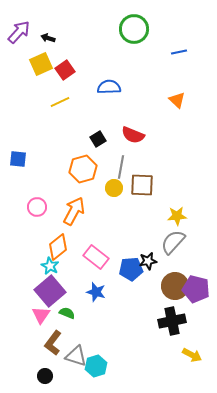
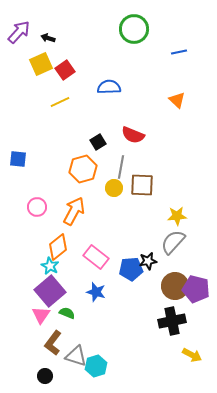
black square: moved 3 px down
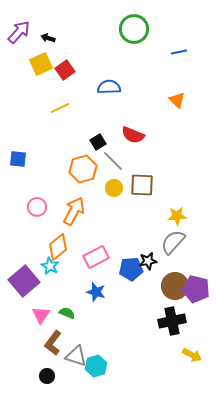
yellow line: moved 6 px down
gray line: moved 8 px left, 6 px up; rotated 55 degrees counterclockwise
pink rectangle: rotated 65 degrees counterclockwise
purple square: moved 26 px left, 10 px up
black circle: moved 2 px right
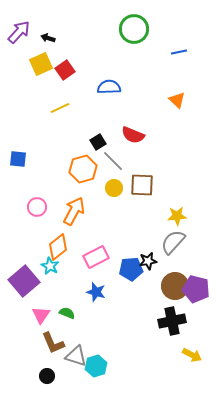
brown L-shape: rotated 60 degrees counterclockwise
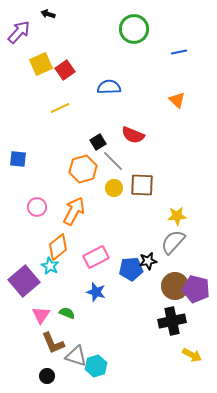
black arrow: moved 24 px up
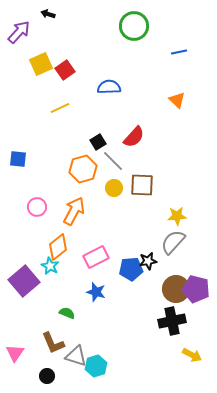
green circle: moved 3 px up
red semicircle: moved 1 px right, 2 px down; rotated 70 degrees counterclockwise
brown circle: moved 1 px right, 3 px down
pink triangle: moved 26 px left, 38 px down
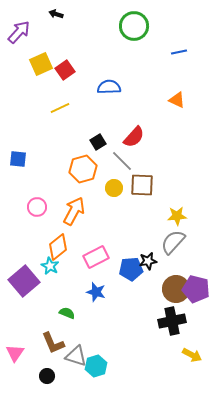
black arrow: moved 8 px right
orange triangle: rotated 18 degrees counterclockwise
gray line: moved 9 px right
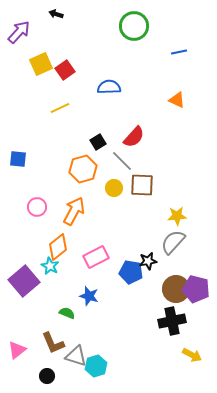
blue pentagon: moved 3 px down; rotated 15 degrees clockwise
blue star: moved 7 px left, 4 px down
pink triangle: moved 2 px right, 3 px up; rotated 18 degrees clockwise
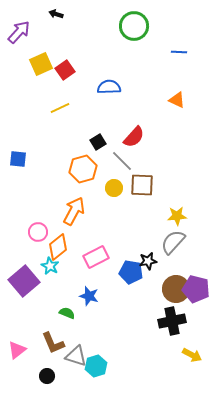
blue line: rotated 14 degrees clockwise
pink circle: moved 1 px right, 25 px down
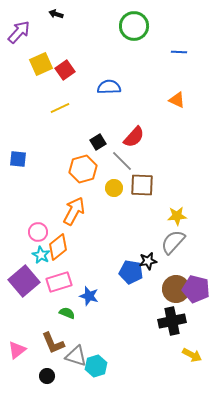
pink rectangle: moved 37 px left, 25 px down; rotated 10 degrees clockwise
cyan star: moved 9 px left, 11 px up
